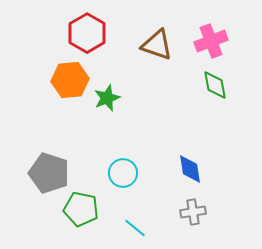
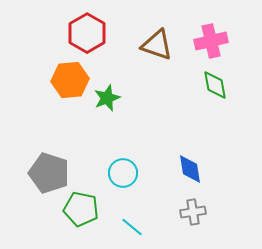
pink cross: rotated 8 degrees clockwise
cyan line: moved 3 px left, 1 px up
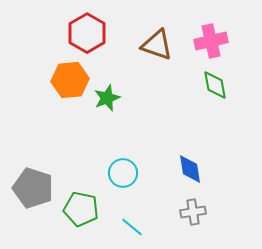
gray pentagon: moved 16 px left, 15 px down
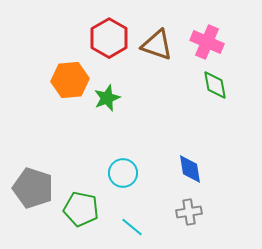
red hexagon: moved 22 px right, 5 px down
pink cross: moved 4 px left, 1 px down; rotated 36 degrees clockwise
gray cross: moved 4 px left
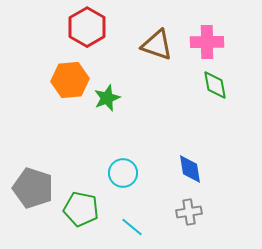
red hexagon: moved 22 px left, 11 px up
pink cross: rotated 24 degrees counterclockwise
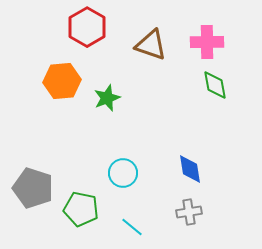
brown triangle: moved 6 px left
orange hexagon: moved 8 px left, 1 px down
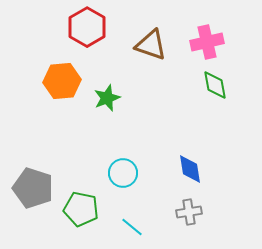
pink cross: rotated 12 degrees counterclockwise
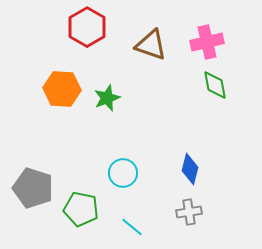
orange hexagon: moved 8 px down; rotated 9 degrees clockwise
blue diamond: rotated 24 degrees clockwise
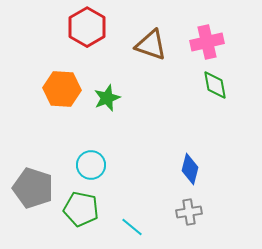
cyan circle: moved 32 px left, 8 px up
